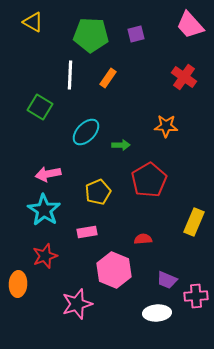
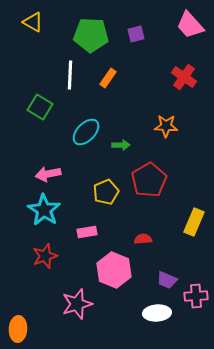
yellow pentagon: moved 8 px right
orange ellipse: moved 45 px down
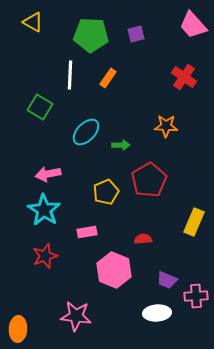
pink trapezoid: moved 3 px right
pink star: moved 1 px left, 12 px down; rotated 24 degrees clockwise
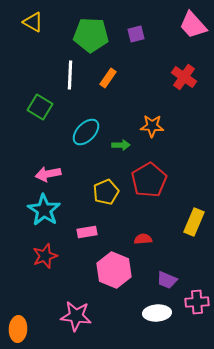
orange star: moved 14 px left
pink cross: moved 1 px right, 6 px down
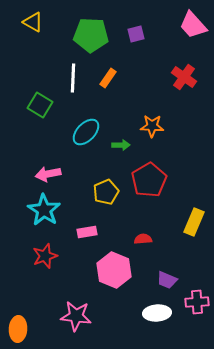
white line: moved 3 px right, 3 px down
green square: moved 2 px up
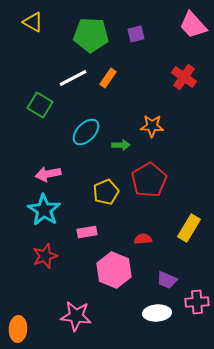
white line: rotated 60 degrees clockwise
yellow rectangle: moved 5 px left, 6 px down; rotated 8 degrees clockwise
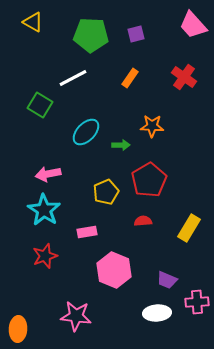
orange rectangle: moved 22 px right
red semicircle: moved 18 px up
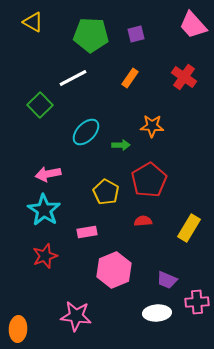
green square: rotated 15 degrees clockwise
yellow pentagon: rotated 20 degrees counterclockwise
pink hexagon: rotated 16 degrees clockwise
